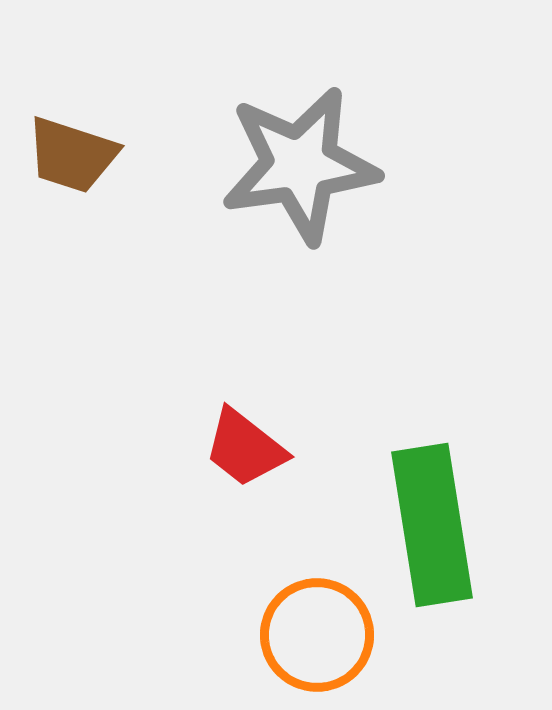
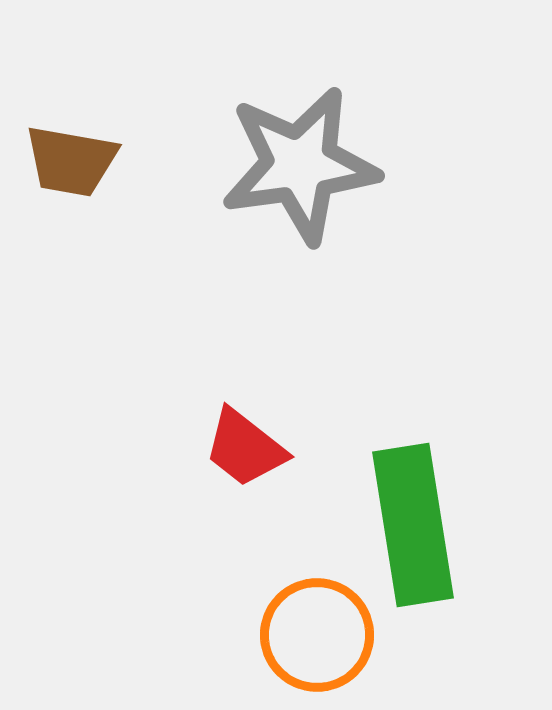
brown trapezoid: moved 1 px left, 6 px down; rotated 8 degrees counterclockwise
green rectangle: moved 19 px left
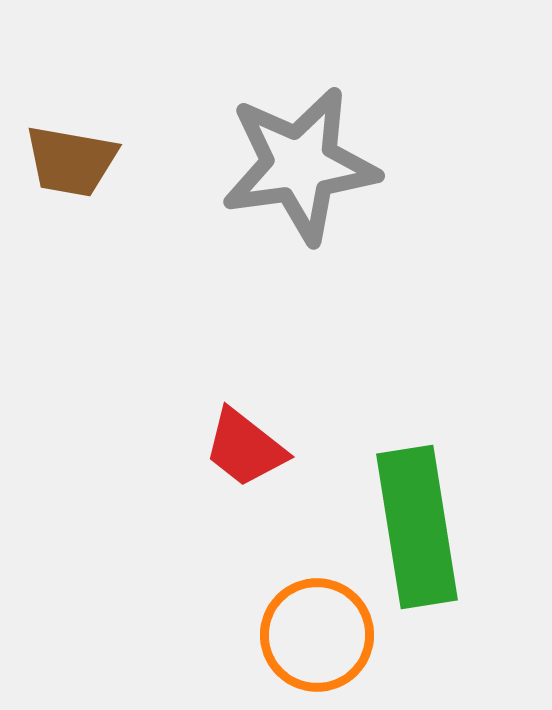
green rectangle: moved 4 px right, 2 px down
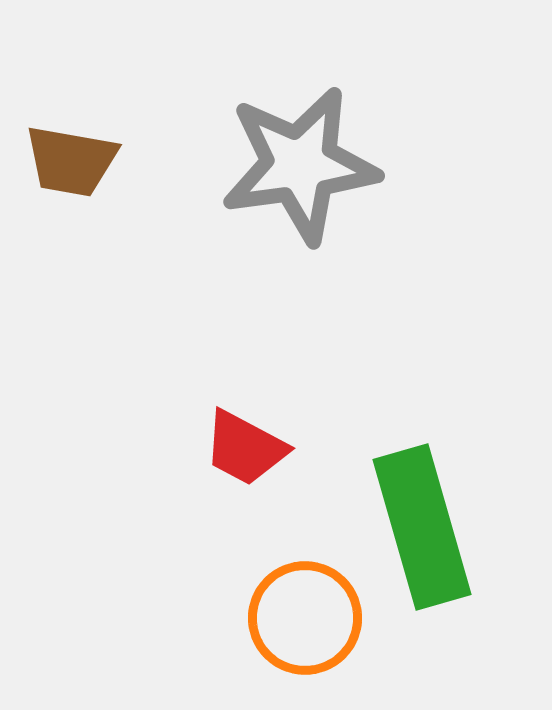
red trapezoid: rotated 10 degrees counterclockwise
green rectangle: moved 5 px right; rotated 7 degrees counterclockwise
orange circle: moved 12 px left, 17 px up
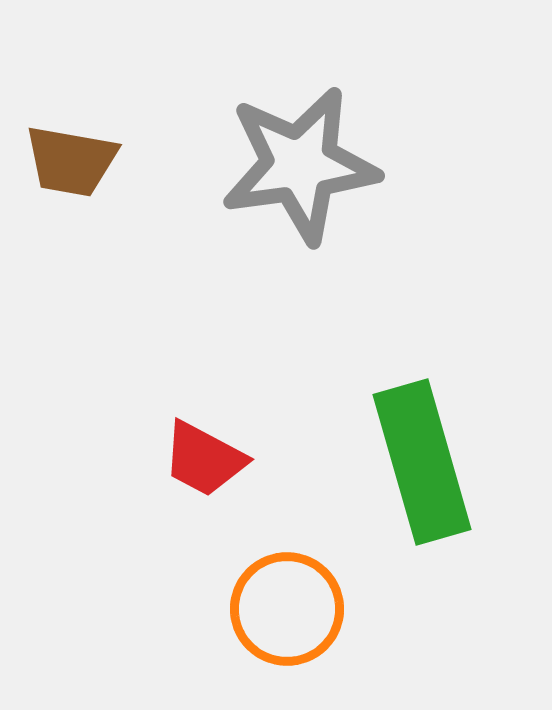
red trapezoid: moved 41 px left, 11 px down
green rectangle: moved 65 px up
orange circle: moved 18 px left, 9 px up
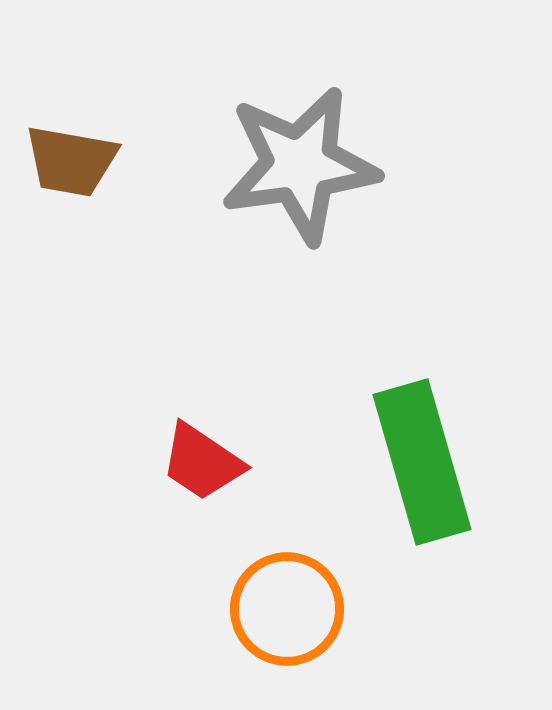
red trapezoid: moved 2 px left, 3 px down; rotated 6 degrees clockwise
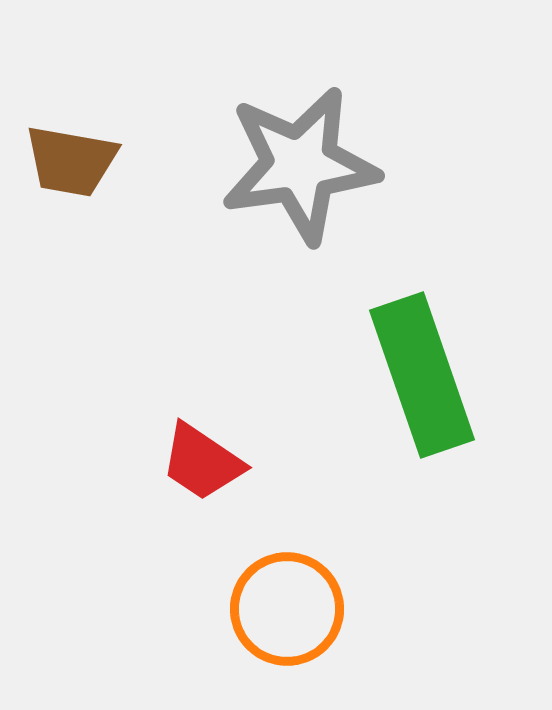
green rectangle: moved 87 px up; rotated 3 degrees counterclockwise
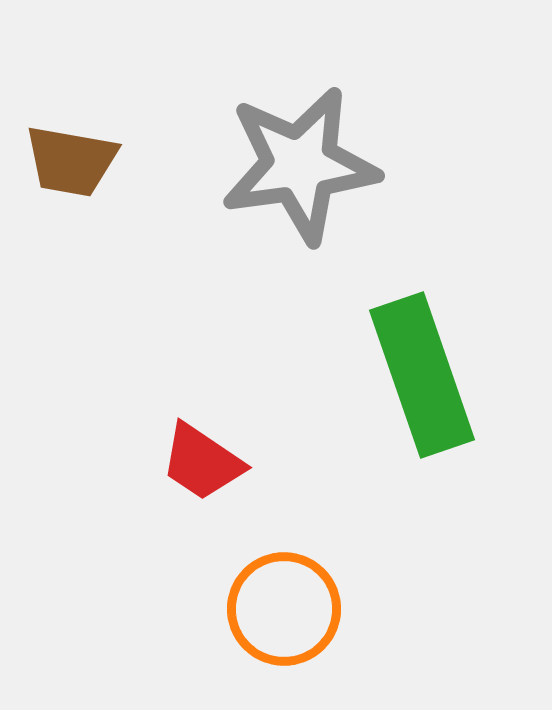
orange circle: moved 3 px left
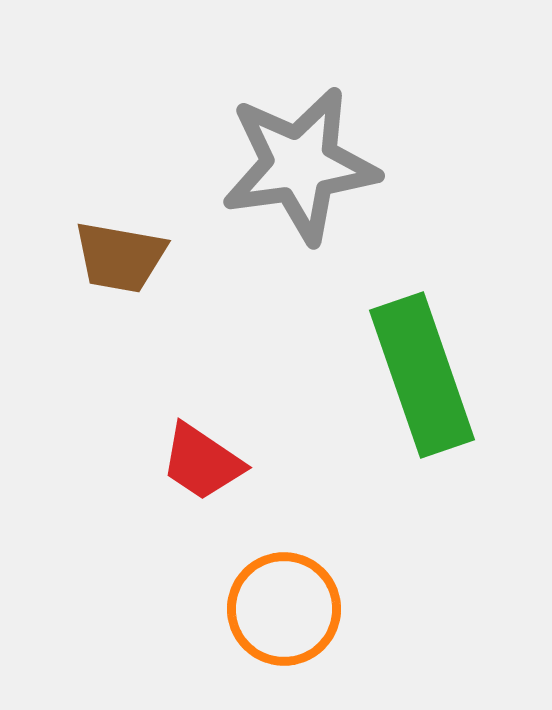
brown trapezoid: moved 49 px right, 96 px down
